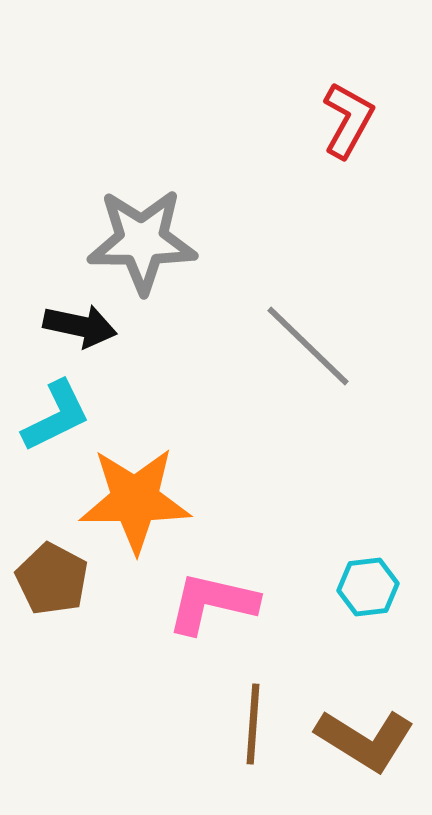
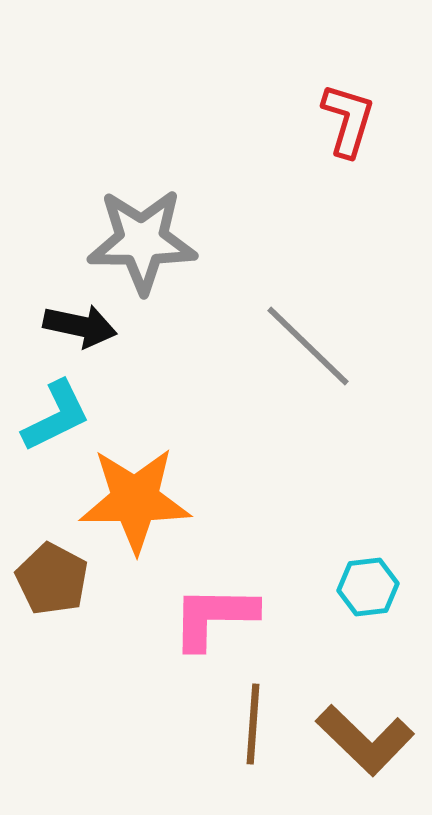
red L-shape: rotated 12 degrees counterclockwise
pink L-shape: moved 2 px right, 14 px down; rotated 12 degrees counterclockwise
brown L-shape: rotated 12 degrees clockwise
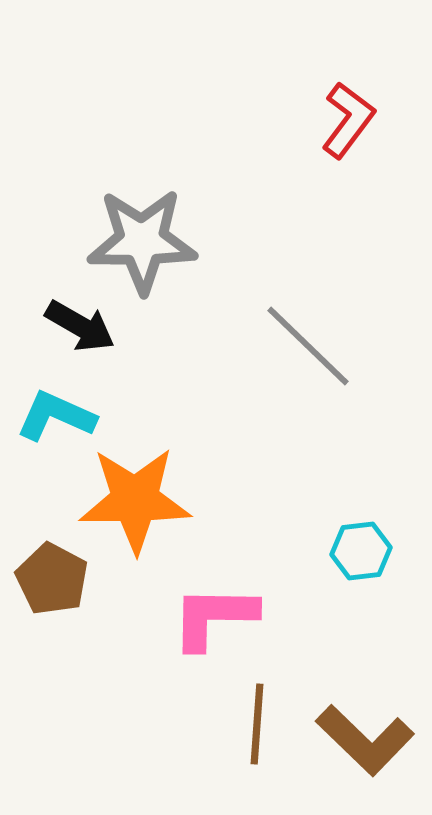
red L-shape: rotated 20 degrees clockwise
black arrow: rotated 18 degrees clockwise
cyan L-shape: rotated 130 degrees counterclockwise
cyan hexagon: moved 7 px left, 36 px up
brown line: moved 4 px right
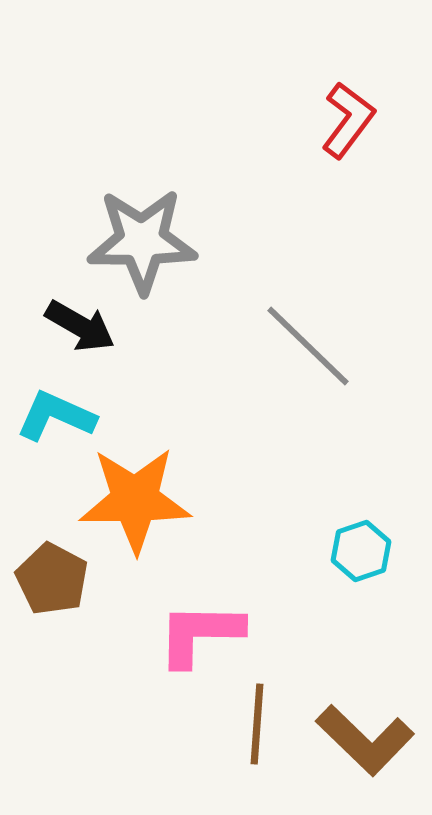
cyan hexagon: rotated 12 degrees counterclockwise
pink L-shape: moved 14 px left, 17 px down
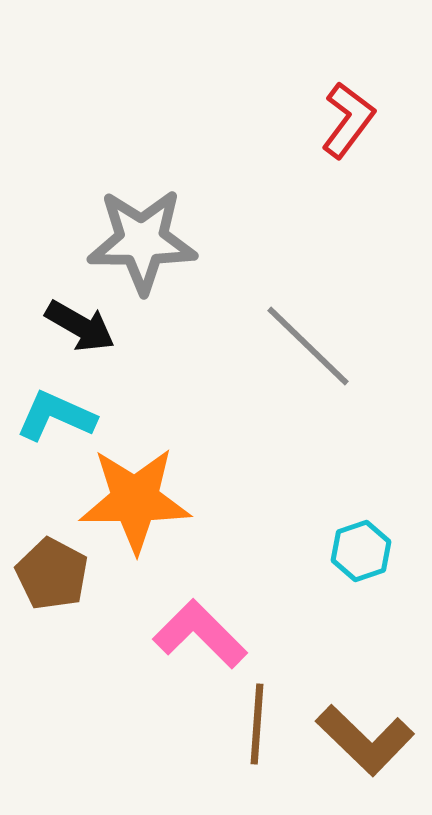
brown pentagon: moved 5 px up
pink L-shape: rotated 44 degrees clockwise
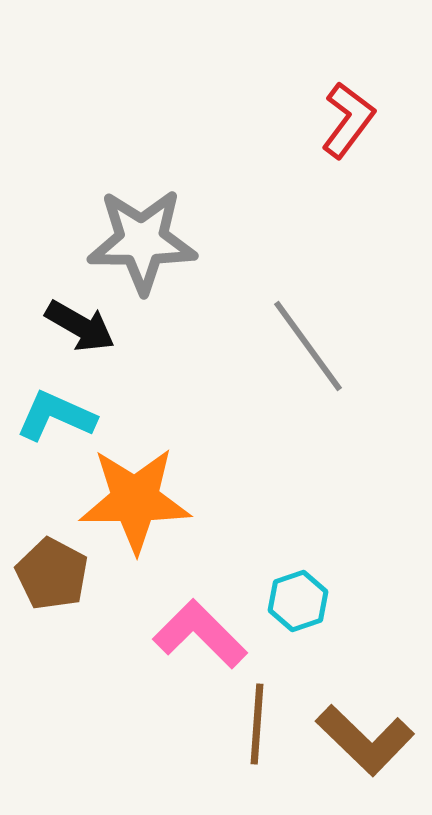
gray line: rotated 10 degrees clockwise
cyan hexagon: moved 63 px left, 50 px down
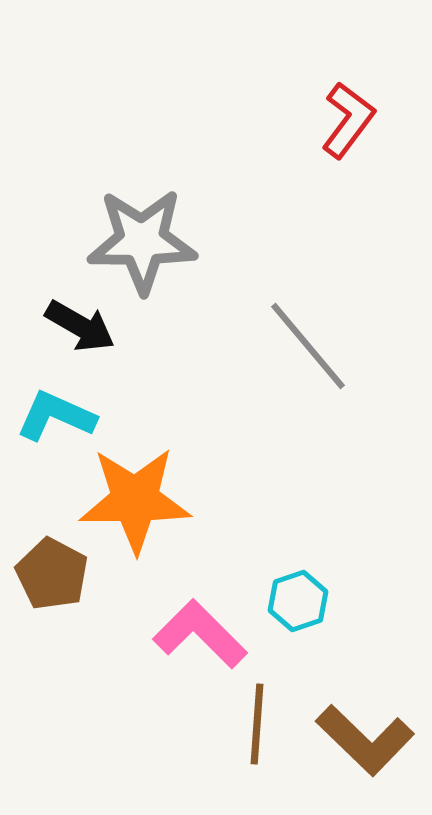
gray line: rotated 4 degrees counterclockwise
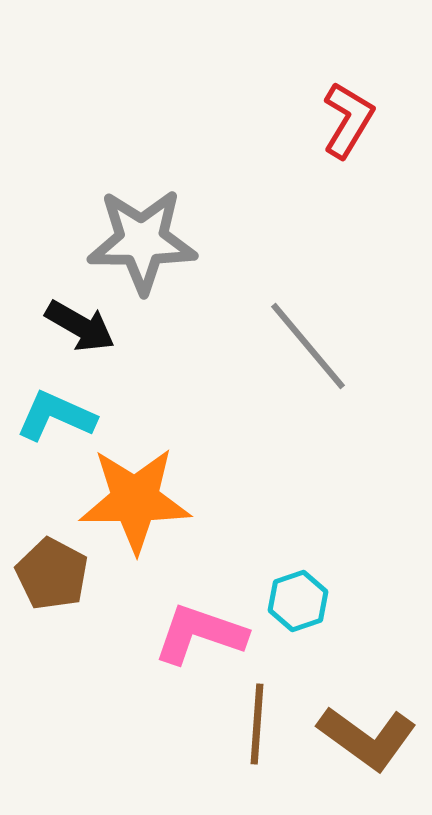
red L-shape: rotated 6 degrees counterclockwise
pink L-shape: rotated 26 degrees counterclockwise
brown L-shape: moved 2 px right, 2 px up; rotated 8 degrees counterclockwise
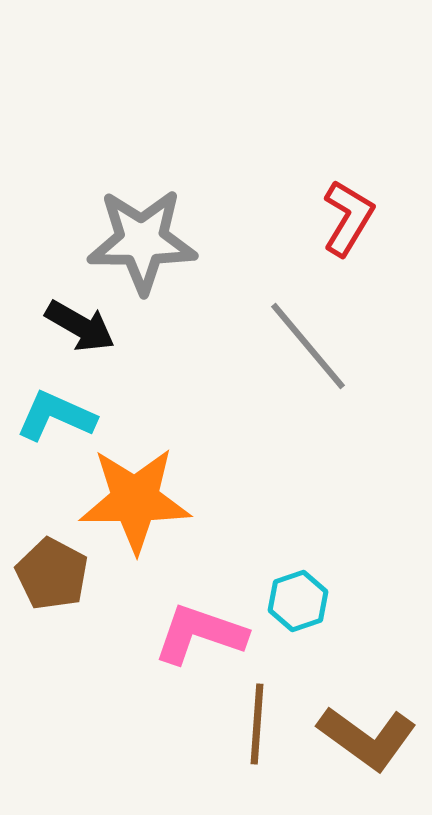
red L-shape: moved 98 px down
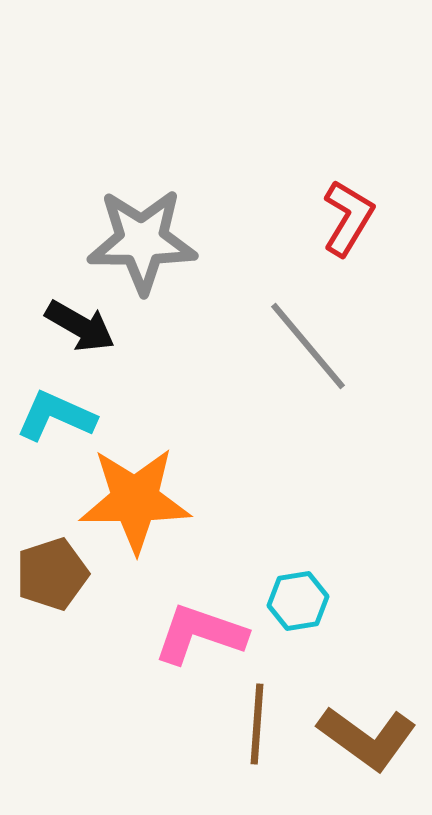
brown pentagon: rotated 26 degrees clockwise
cyan hexagon: rotated 10 degrees clockwise
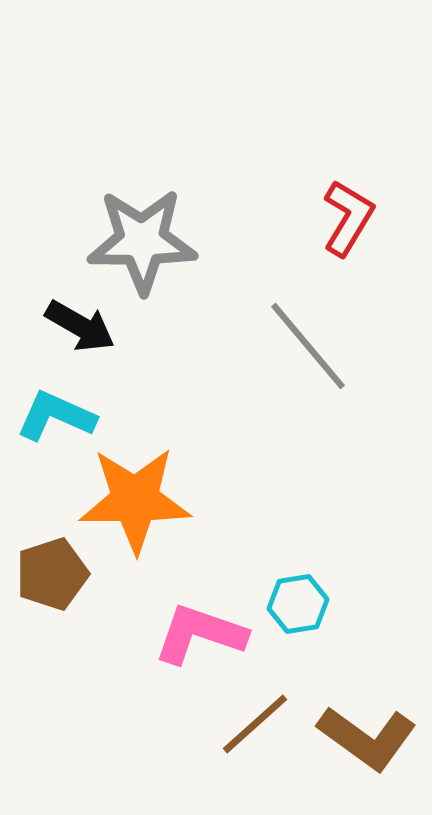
cyan hexagon: moved 3 px down
brown line: moved 2 px left; rotated 44 degrees clockwise
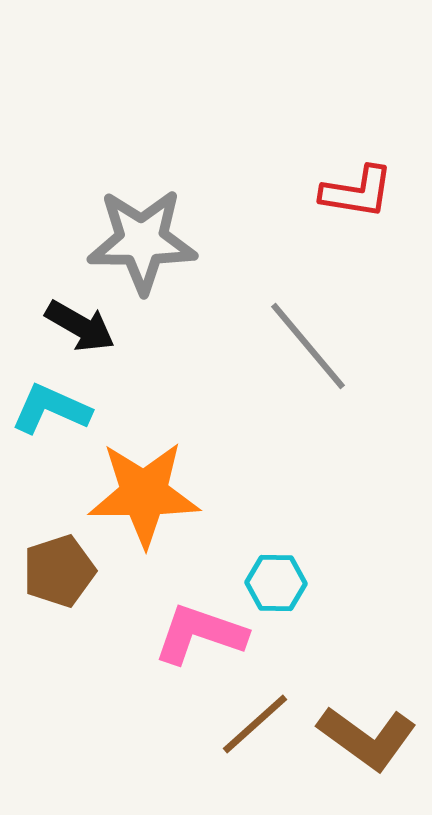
red L-shape: moved 9 px right, 26 px up; rotated 68 degrees clockwise
cyan L-shape: moved 5 px left, 7 px up
orange star: moved 9 px right, 6 px up
brown pentagon: moved 7 px right, 3 px up
cyan hexagon: moved 22 px left, 21 px up; rotated 10 degrees clockwise
